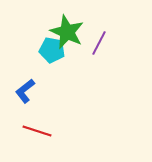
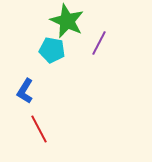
green star: moved 11 px up
blue L-shape: rotated 20 degrees counterclockwise
red line: moved 2 px right, 2 px up; rotated 44 degrees clockwise
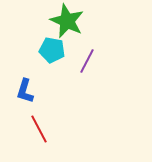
purple line: moved 12 px left, 18 px down
blue L-shape: rotated 15 degrees counterclockwise
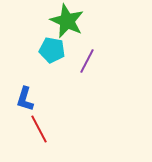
blue L-shape: moved 8 px down
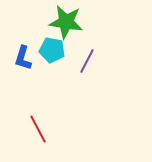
green star: moved 1 px left, 1 px down; rotated 16 degrees counterclockwise
blue L-shape: moved 2 px left, 41 px up
red line: moved 1 px left
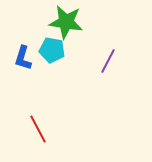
purple line: moved 21 px right
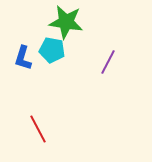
purple line: moved 1 px down
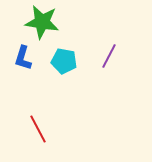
green star: moved 24 px left
cyan pentagon: moved 12 px right, 11 px down
purple line: moved 1 px right, 6 px up
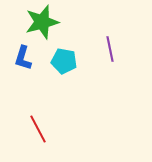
green star: rotated 24 degrees counterclockwise
purple line: moved 1 px right, 7 px up; rotated 40 degrees counterclockwise
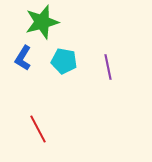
purple line: moved 2 px left, 18 px down
blue L-shape: rotated 15 degrees clockwise
